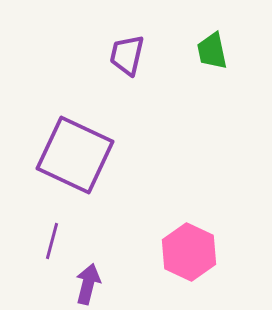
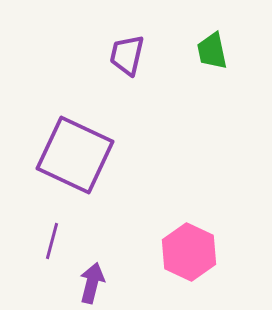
purple arrow: moved 4 px right, 1 px up
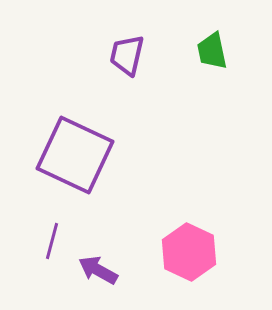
purple arrow: moved 6 px right, 13 px up; rotated 75 degrees counterclockwise
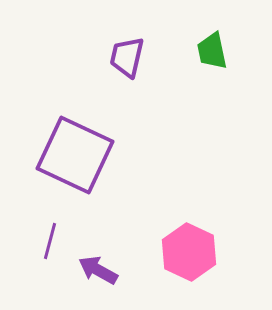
purple trapezoid: moved 2 px down
purple line: moved 2 px left
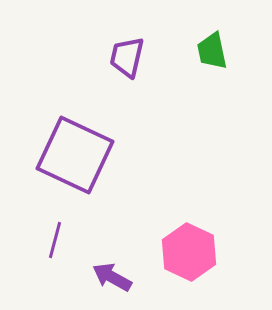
purple line: moved 5 px right, 1 px up
purple arrow: moved 14 px right, 7 px down
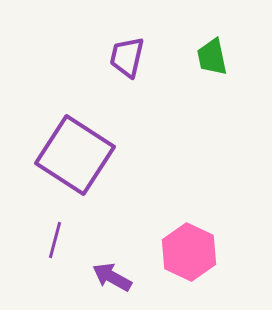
green trapezoid: moved 6 px down
purple square: rotated 8 degrees clockwise
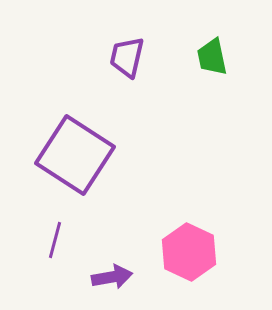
purple arrow: rotated 141 degrees clockwise
